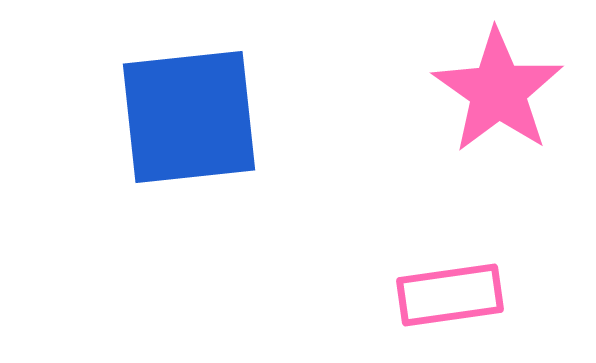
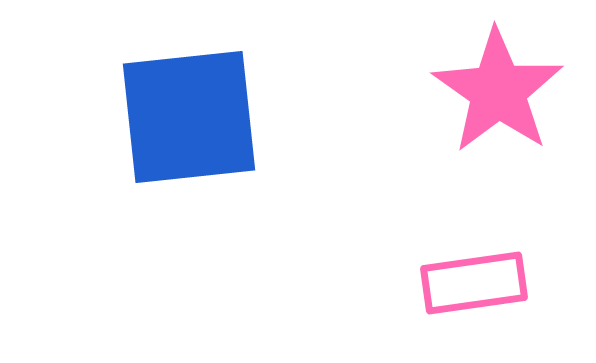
pink rectangle: moved 24 px right, 12 px up
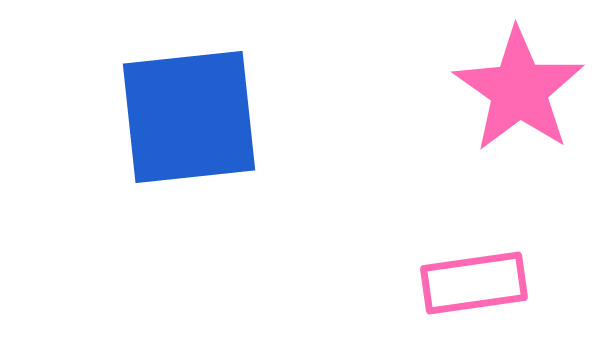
pink star: moved 21 px right, 1 px up
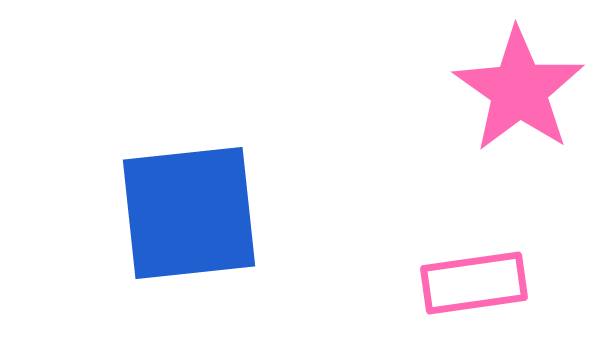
blue square: moved 96 px down
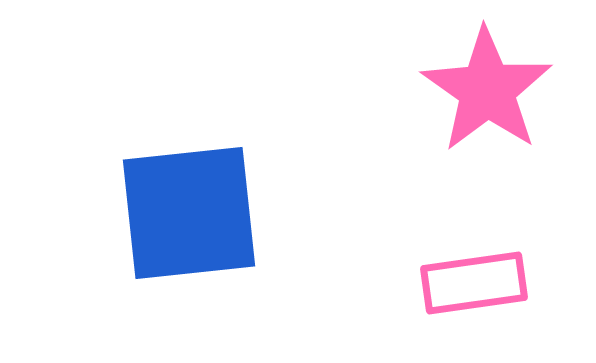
pink star: moved 32 px left
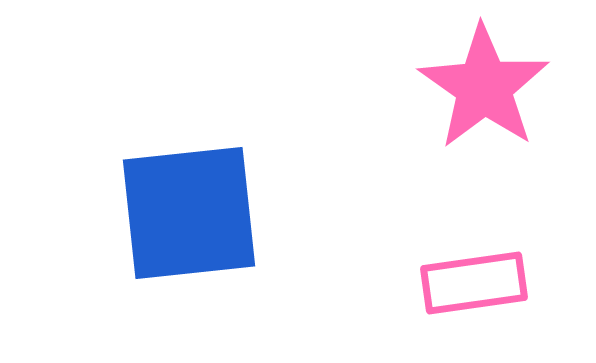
pink star: moved 3 px left, 3 px up
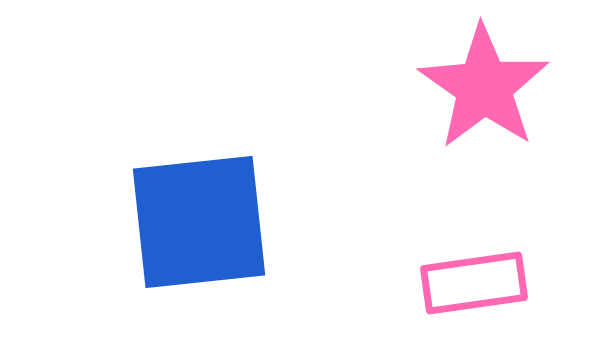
blue square: moved 10 px right, 9 px down
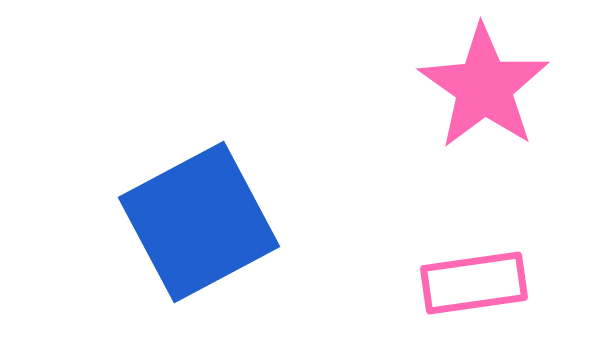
blue square: rotated 22 degrees counterclockwise
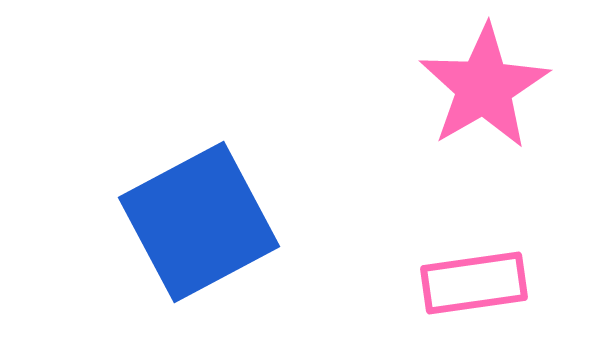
pink star: rotated 7 degrees clockwise
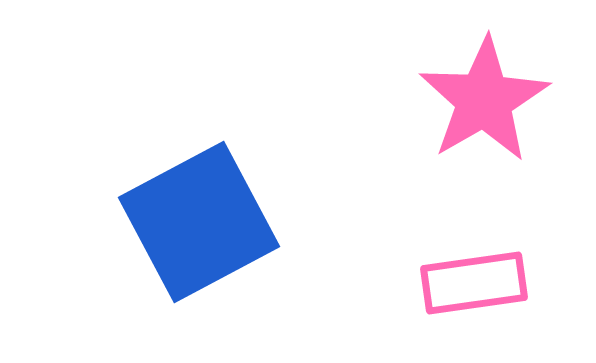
pink star: moved 13 px down
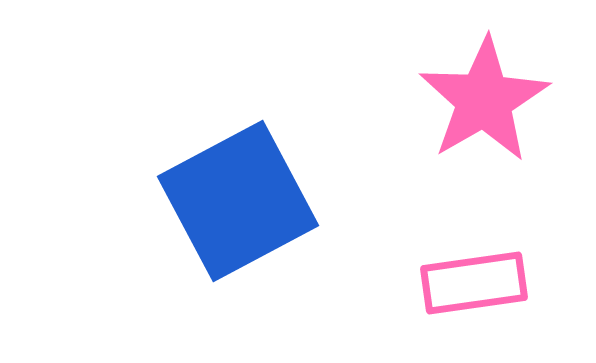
blue square: moved 39 px right, 21 px up
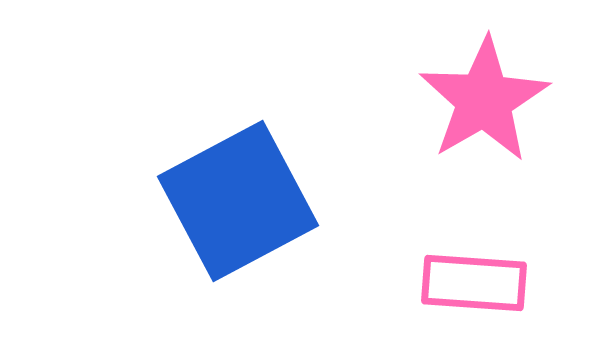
pink rectangle: rotated 12 degrees clockwise
